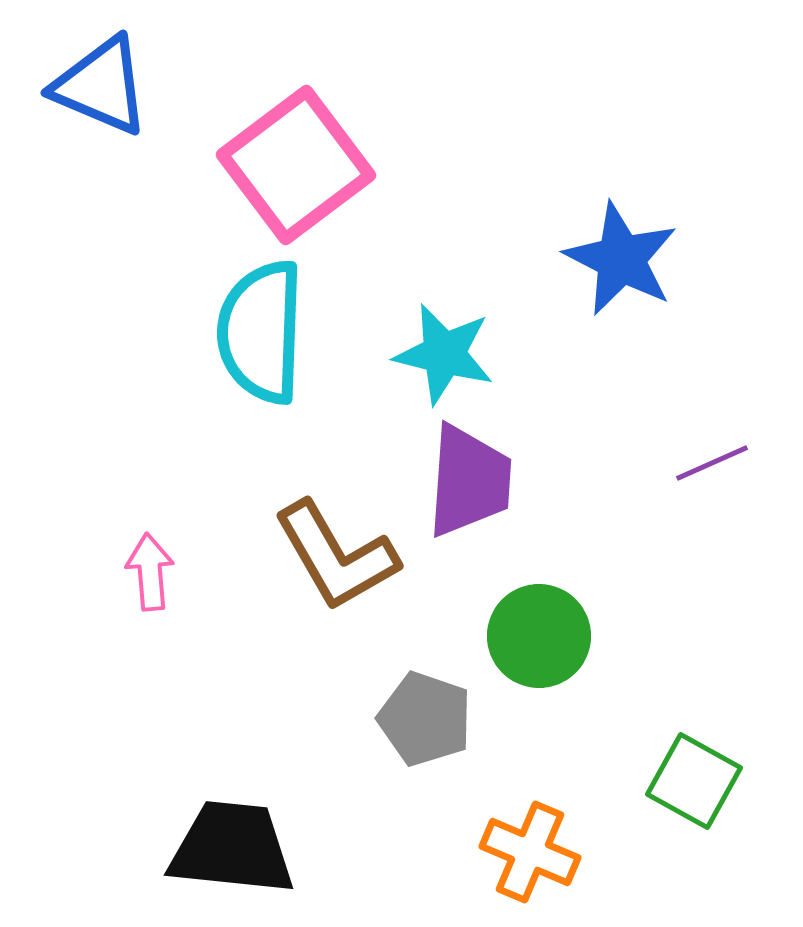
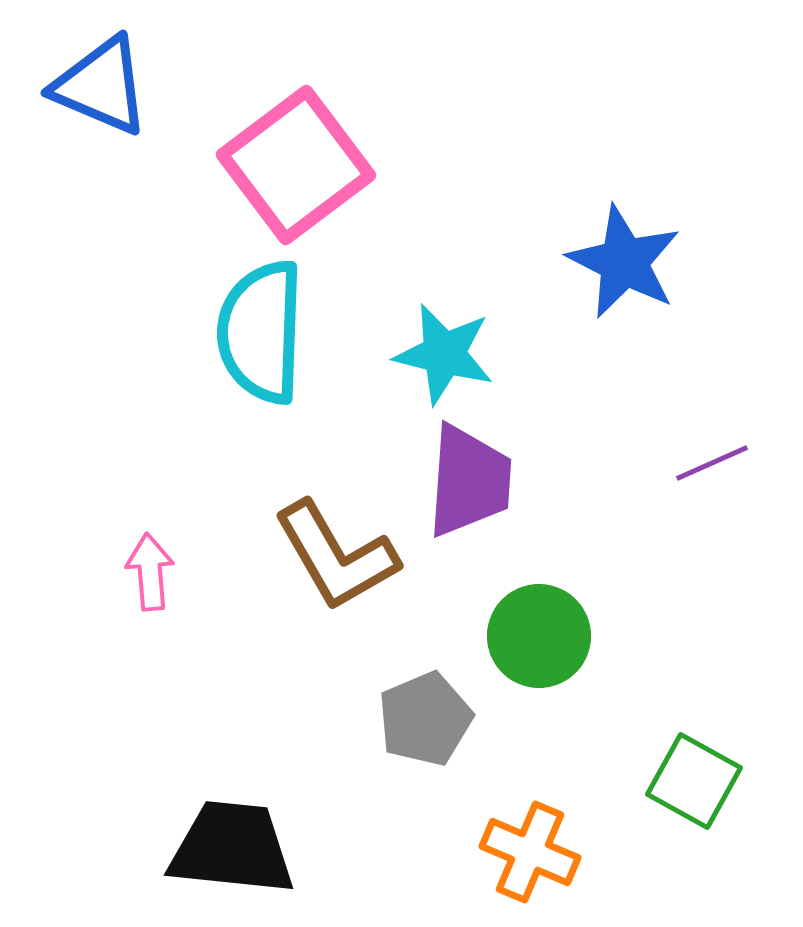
blue star: moved 3 px right, 3 px down
gray pentagon: rotated 30 degrees clockwise
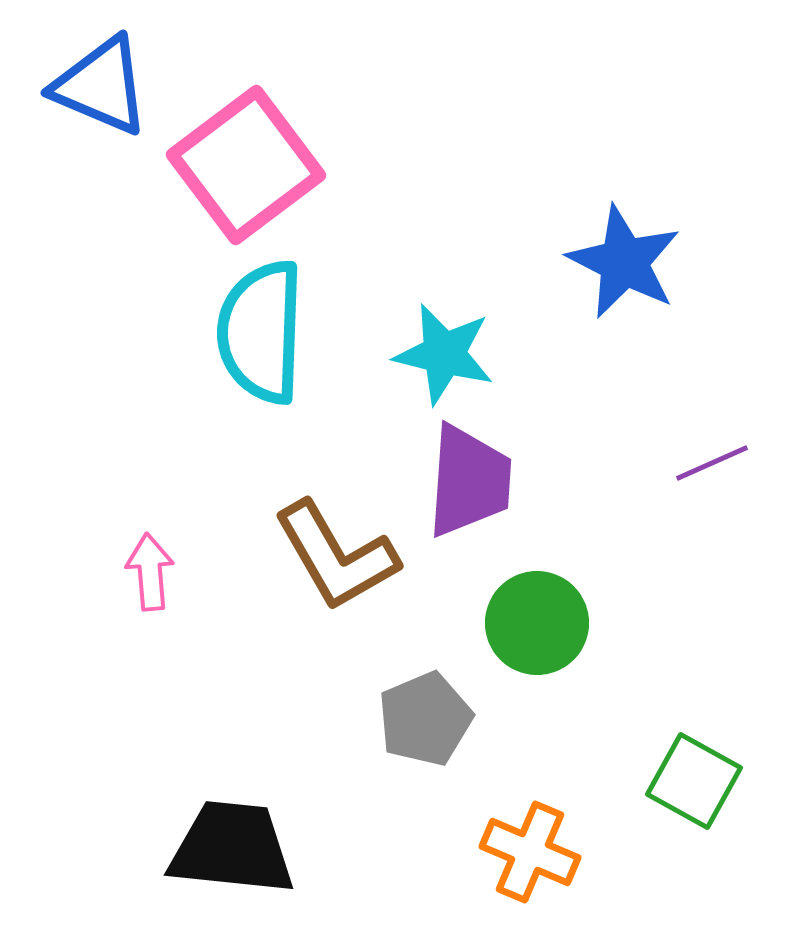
pink square: moved 50 px left
green circle: moved 2 px left, 13 px up
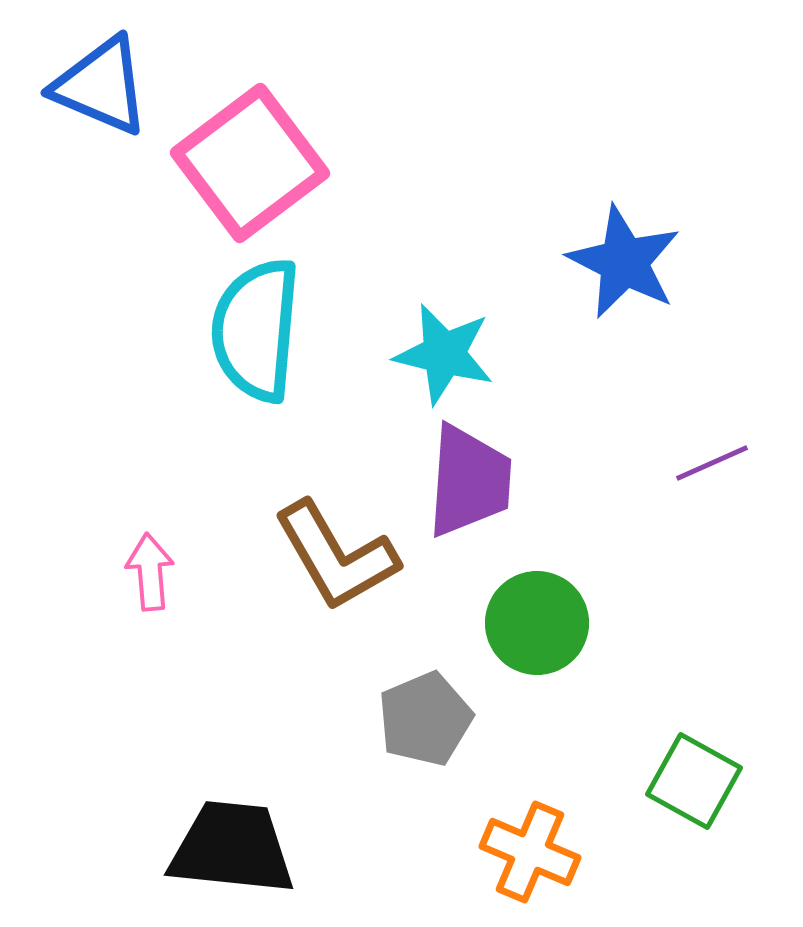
pink square: moved 4 px right, 2 px up
cyan semicircle: moved 5 px left, 2 px up; rotated 3 degrees clockwise
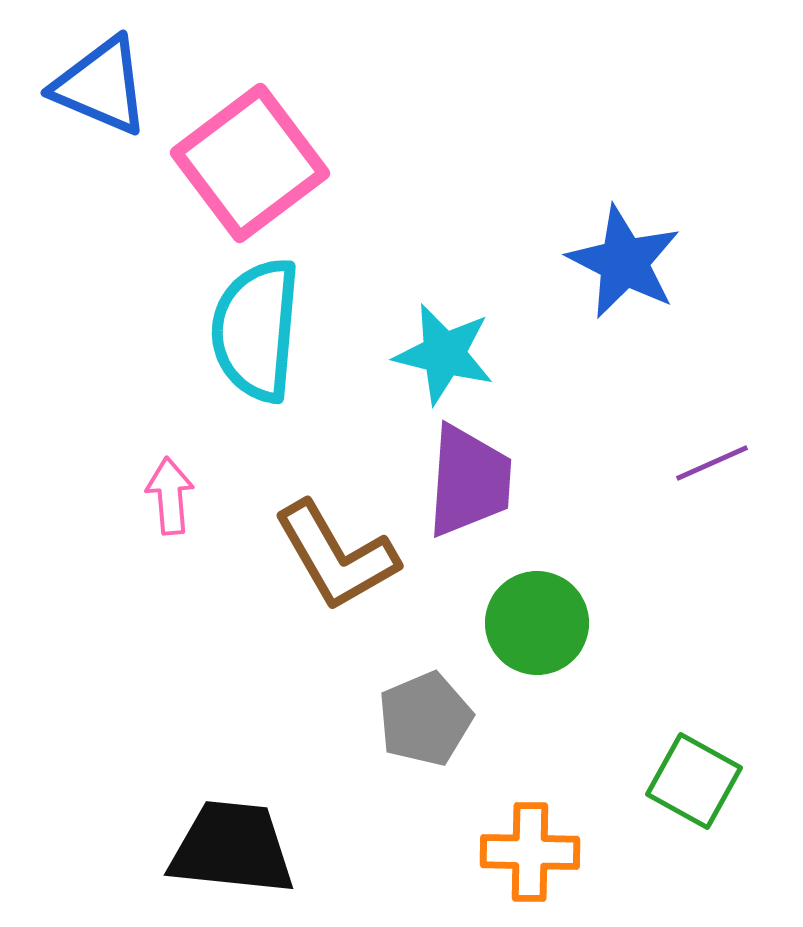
pink arrow: moved 20 px right, 76 px up
orange cross: rotated 22 degrees counterclockwise
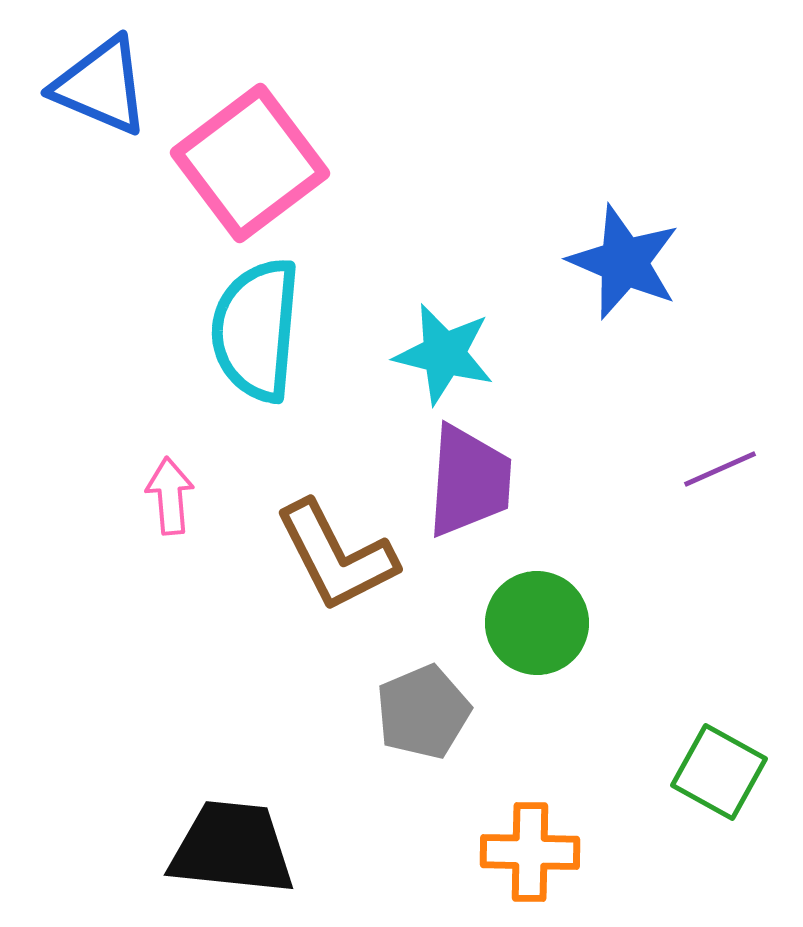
blue star: rotated 4 degrees counterclockwise
purple line: moved 8 px right, 6 px down
brown L-shape: rotated 3 degrees clockwise
gray pentagon: moved 2 px left, 7 px up
green square: moved 25 px right, 9 px up
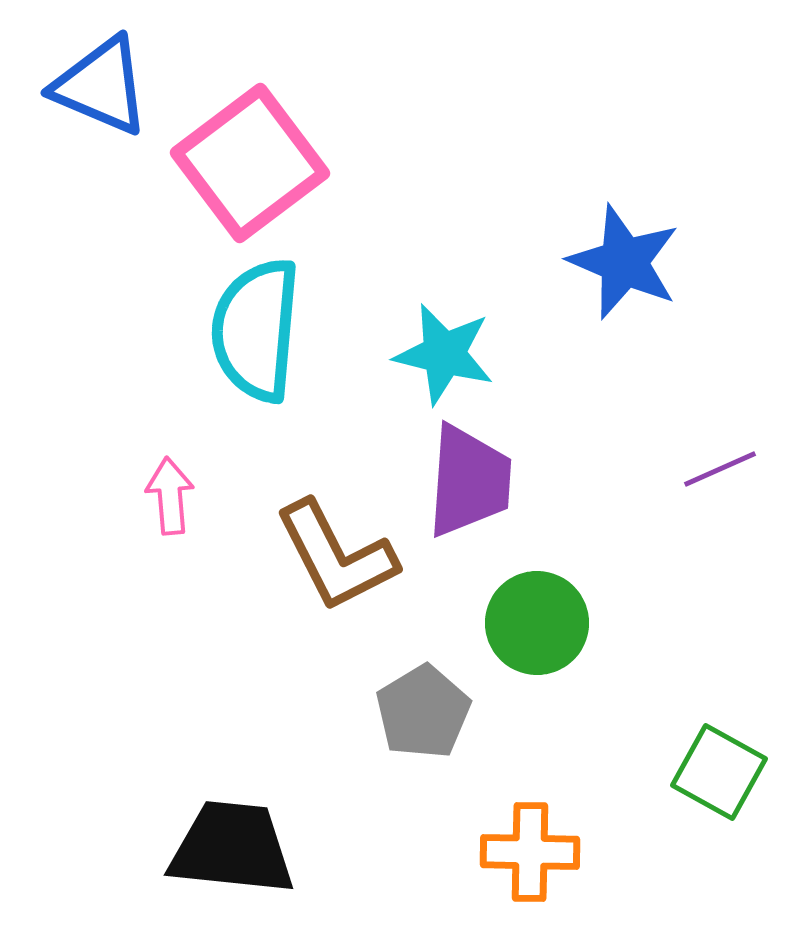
gray pentagon: rotated 8 degrees counterclockwise
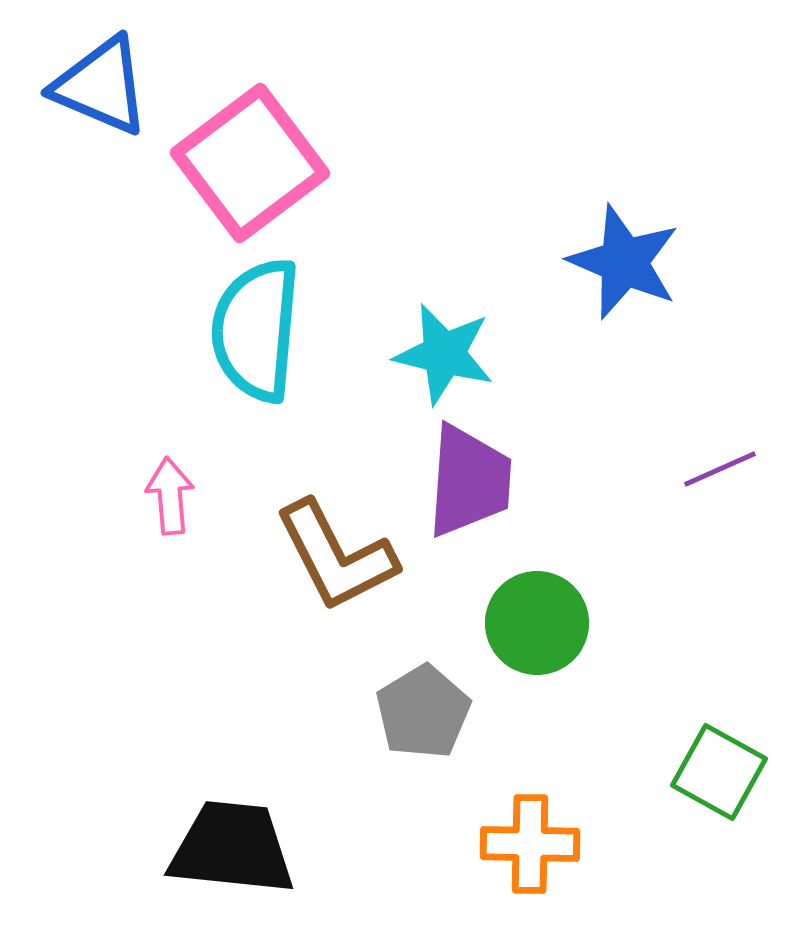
orange cross: moved 8 px up
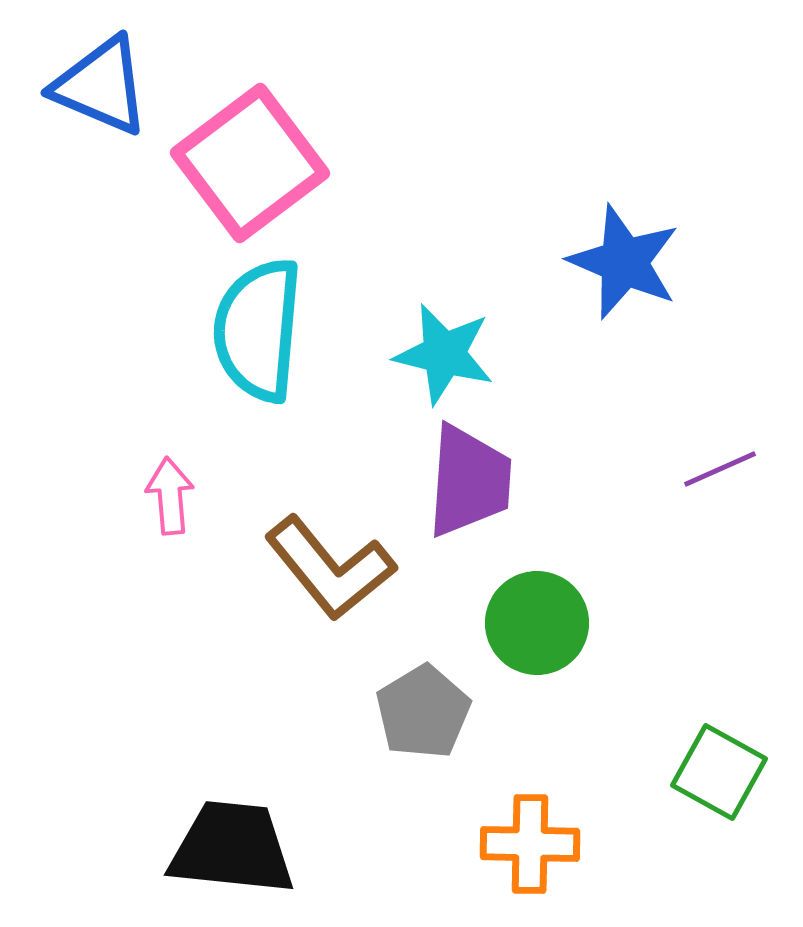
cyan semicircle: moved 2 px right
brown L-shape: moved 6 px left, 12 px down; rotated 12 degrees counterclockwise
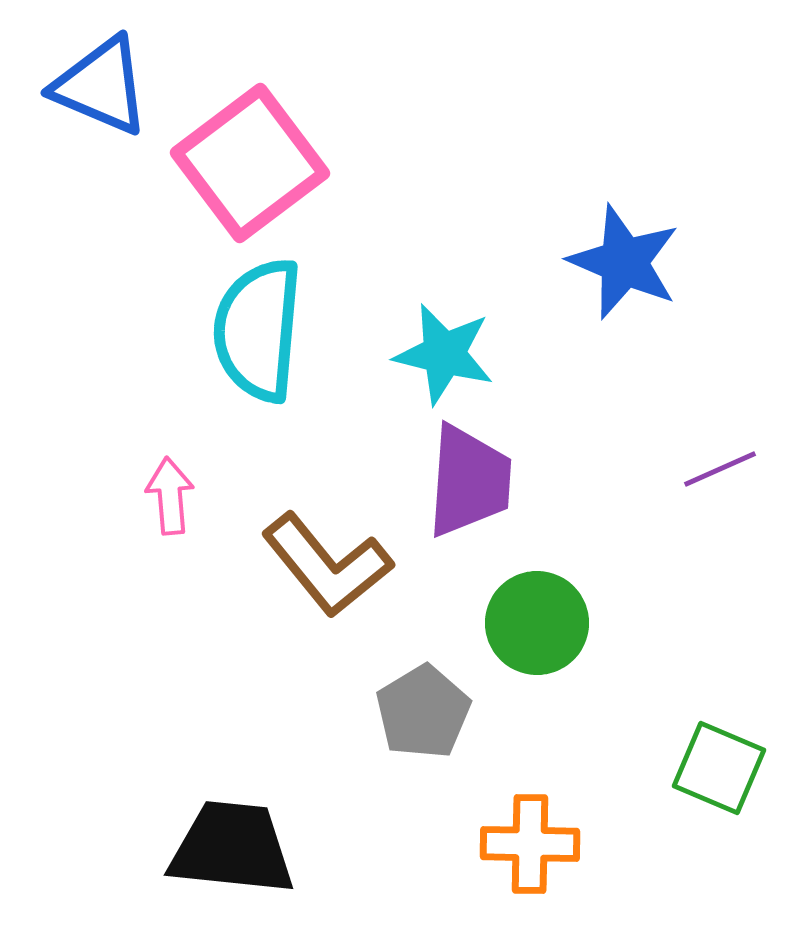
brown L-shape: moved 3 px left, 3 px up
green square: moved 4 px up; rotated 6 degrees counterclockwise
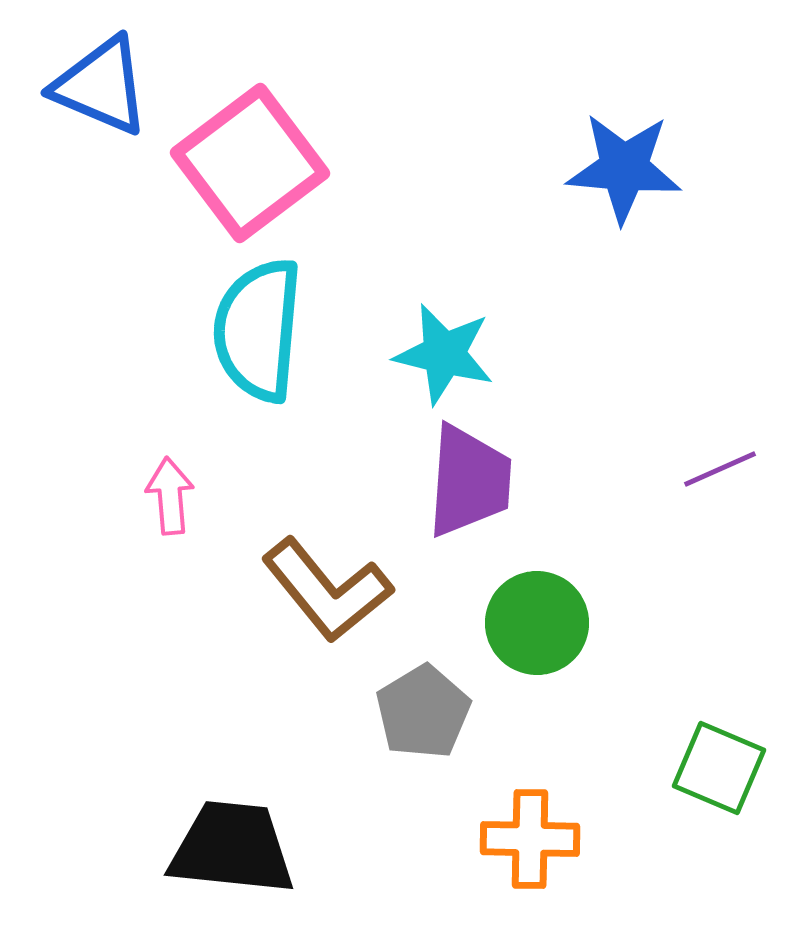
blue star: moved 94 px up; rotated 18 degrees counterclockwise
brown L-shape: moved 25 px down
orange cross: moved 5 px up
